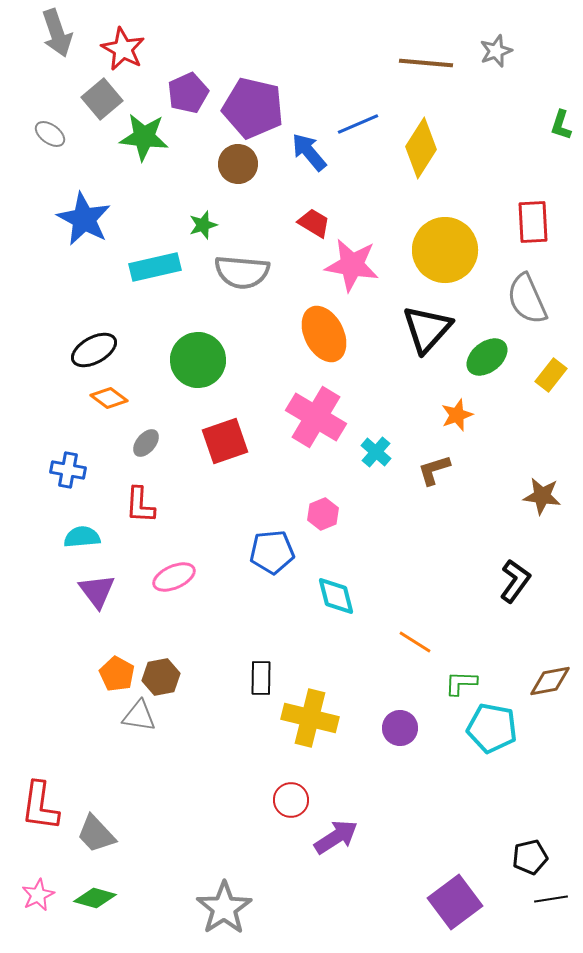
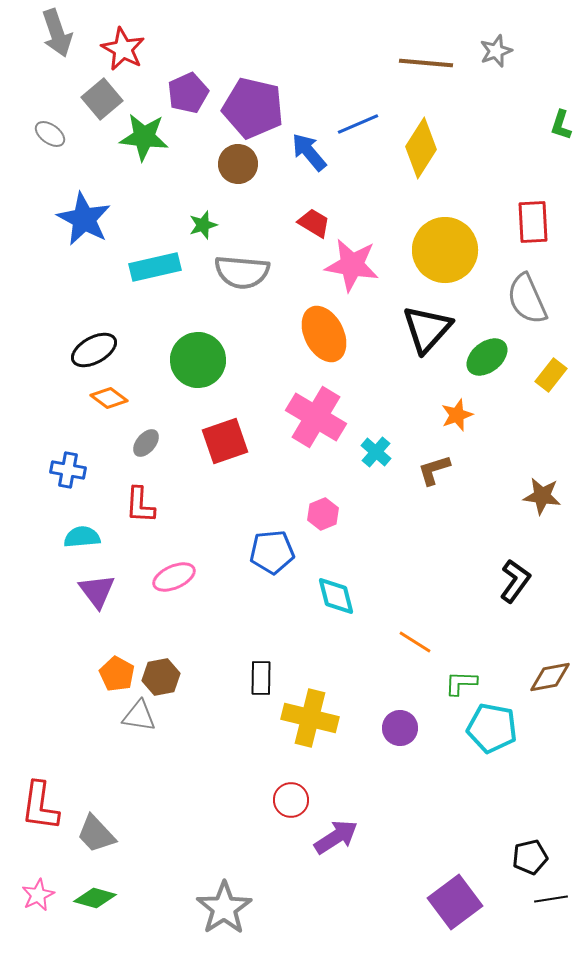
brown diamond at (550, 681): moved 4 px up
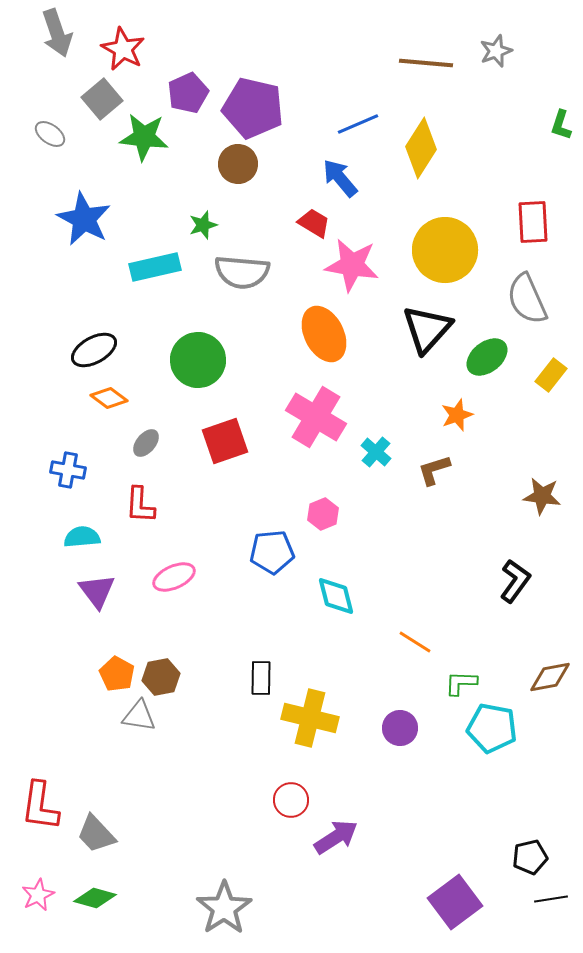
blue arrow at (309, 152): moved 31 px right, 26 px down
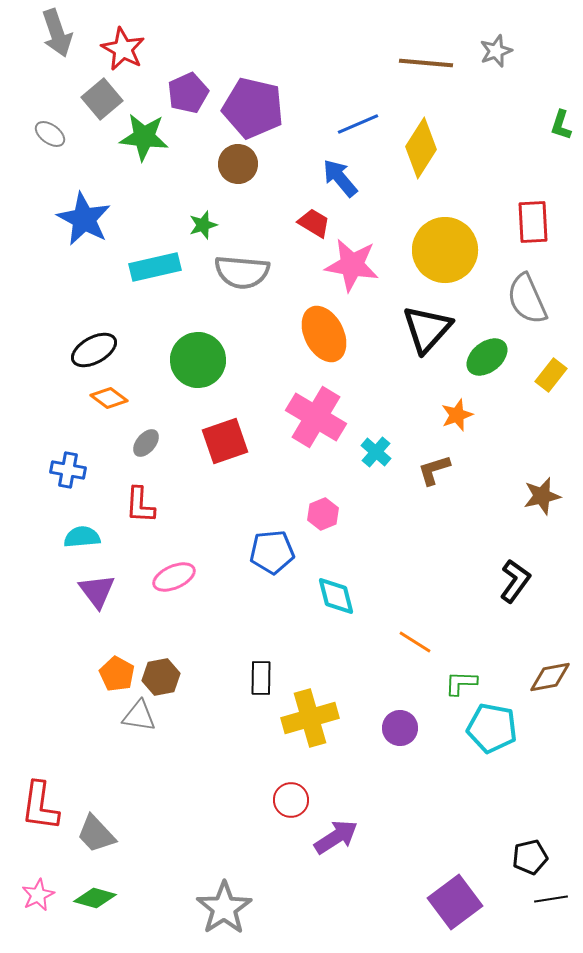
brown star at (542, 496): rotated 21 degrees counterclockwise
yellow cross at (310, 718): rotated 30 degrees counterclockwise
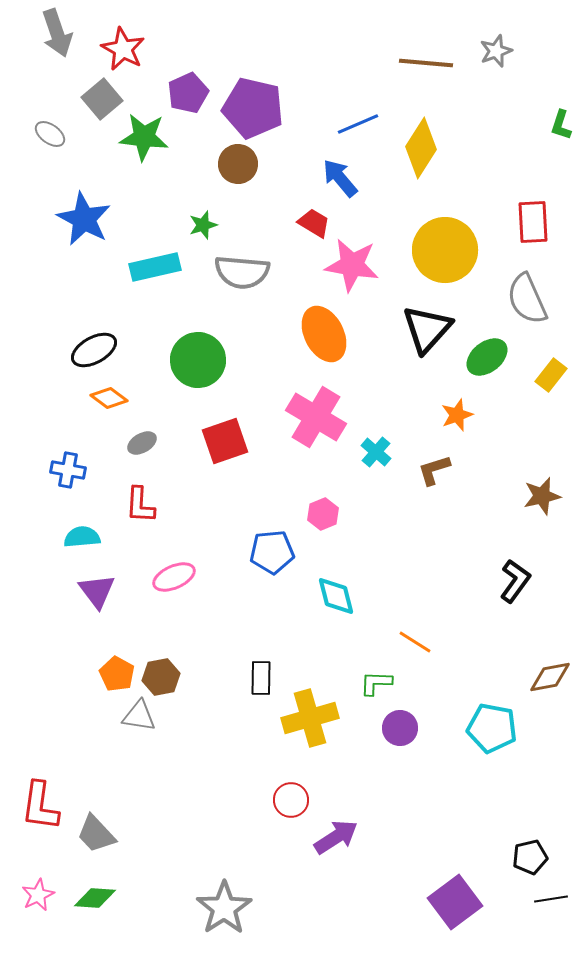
gray ellipse at (146, 443): moved 4 px left; rotated 20 degrees clockwise
green L-shape at (461, 683): moved 85 px left
green diamond at (95, 898): rotated 12 degrees counterclockwise
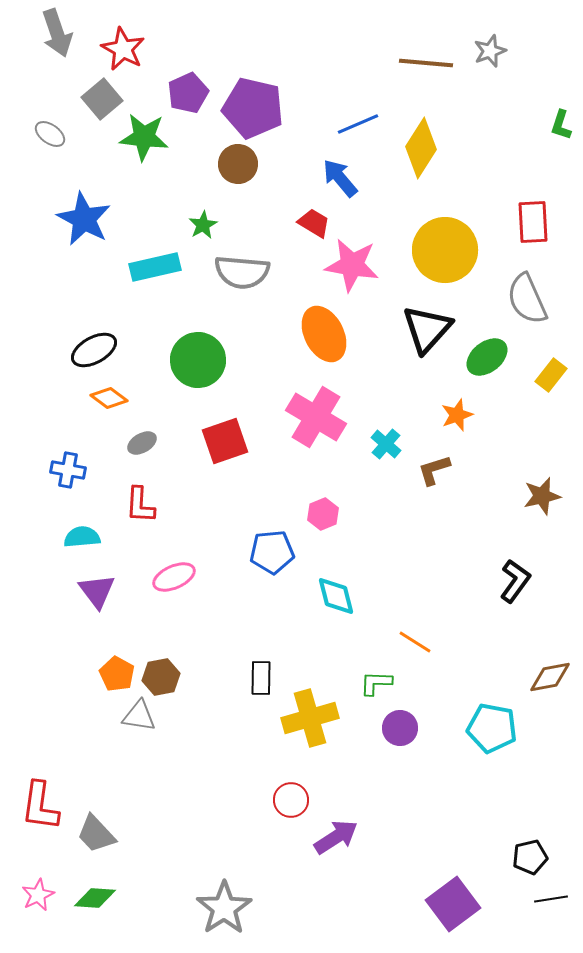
gray star at (496, 51): moved 6 px left
green star at (203, 225): rotated 12 degrees counterclockwise
cyan cross at (376, 452): moved 10 px right, 8 px up
purple square at (455, 902): moved 2 px left, 2 px down
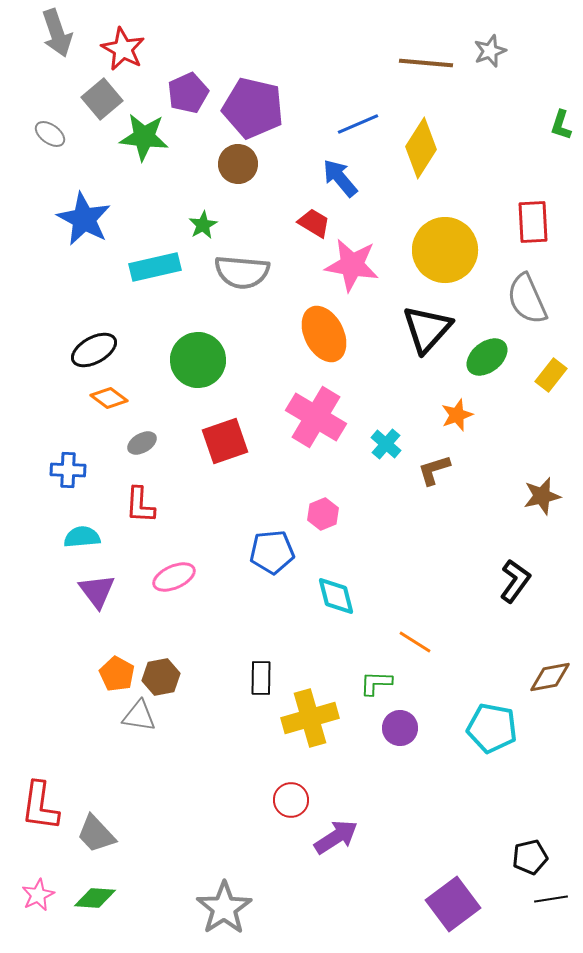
blue cross at (68, 470): rotated 8 degrees counterclockwise
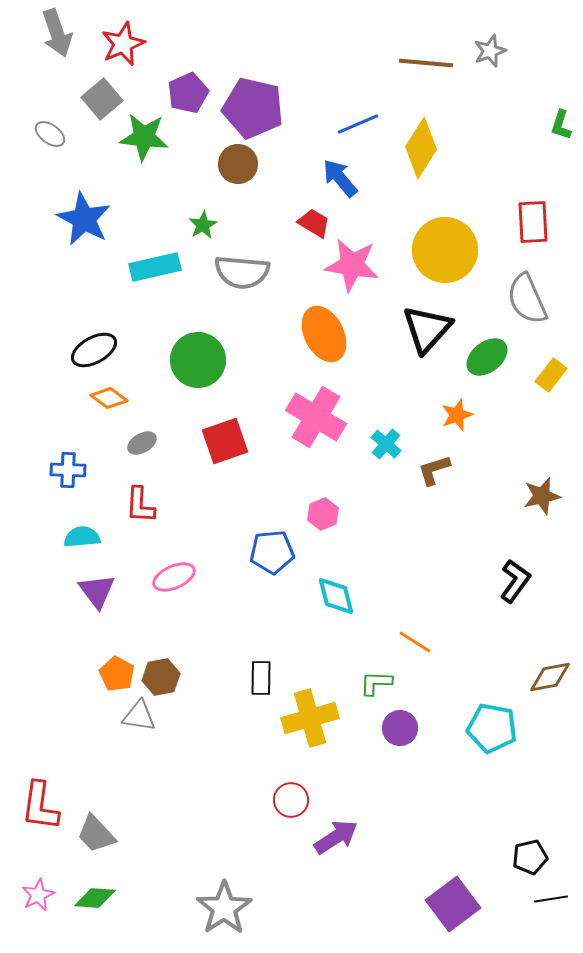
red star at (123, 49): moved 5 px up; rotated 21 degrees clockwise
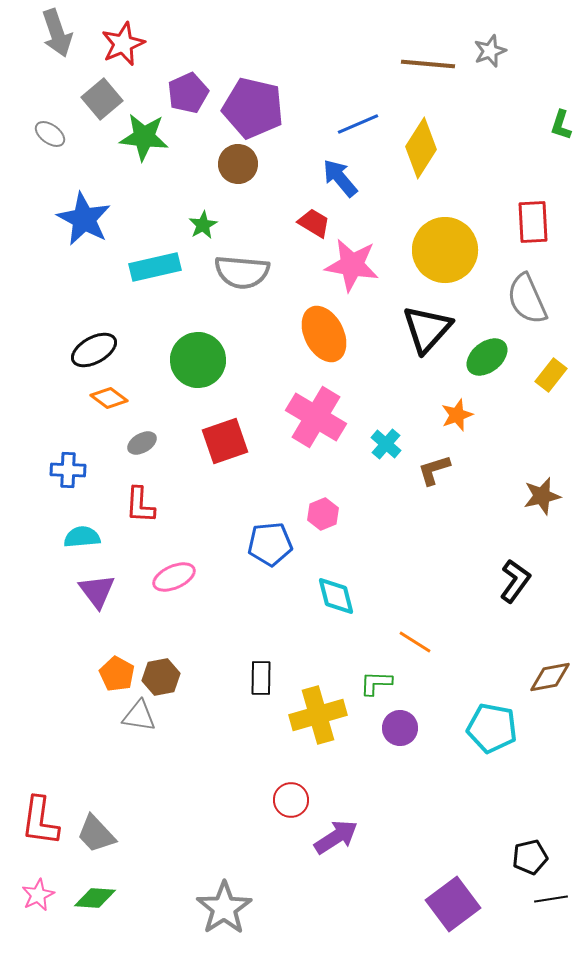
brown line at (426, 63): moved 2 px right, 1 px down
blue pentagon at (272, 552): moved 2 px left, 8 px up
yellow cross at (310, 718): moved 8 px right, 3 px up
red L-shape at (40, 806): moved 15 px down
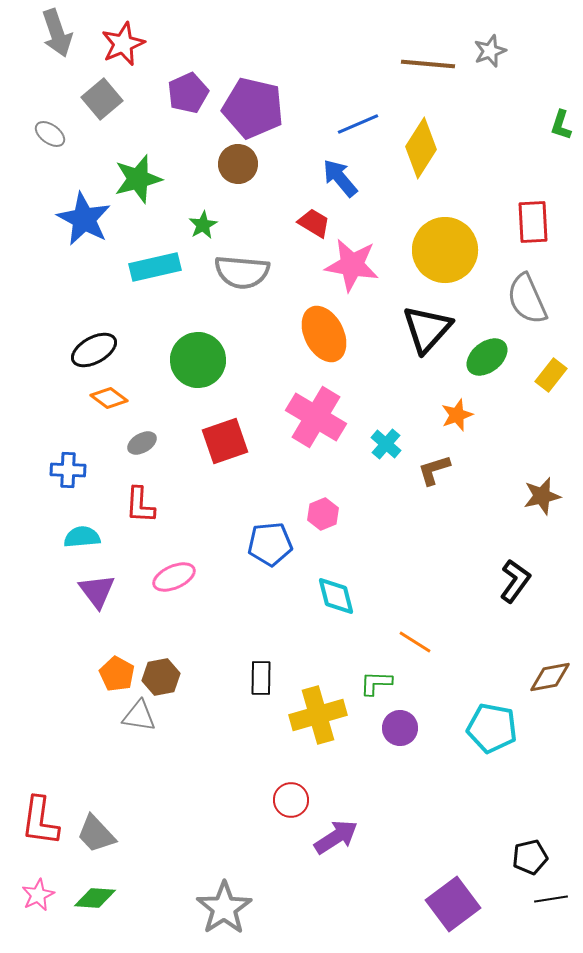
green star at (144, 137): moved 6 px left, 42 px down; rotated 21 degrees counterclockwise
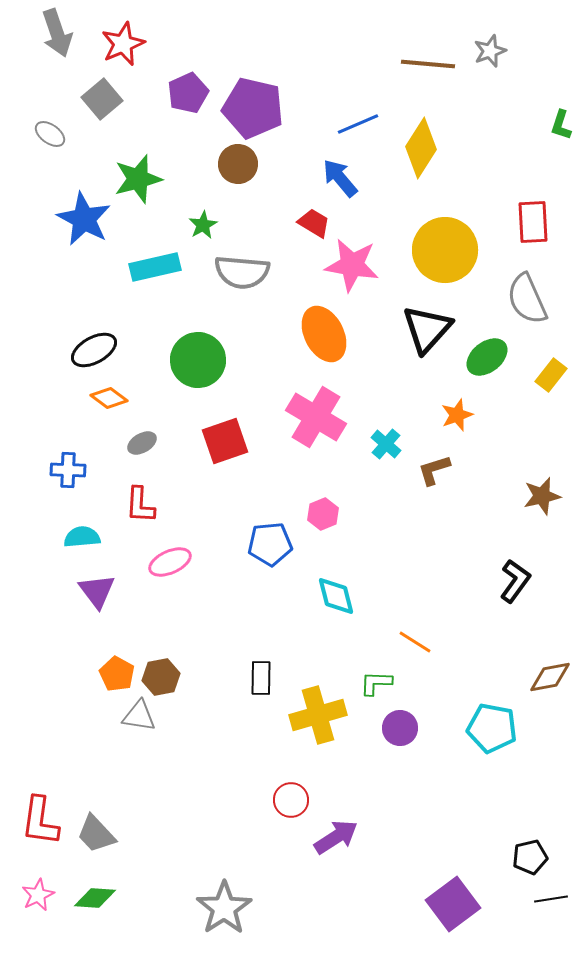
pink ellipse at (174, 577): moved 4 px left, 15 px up
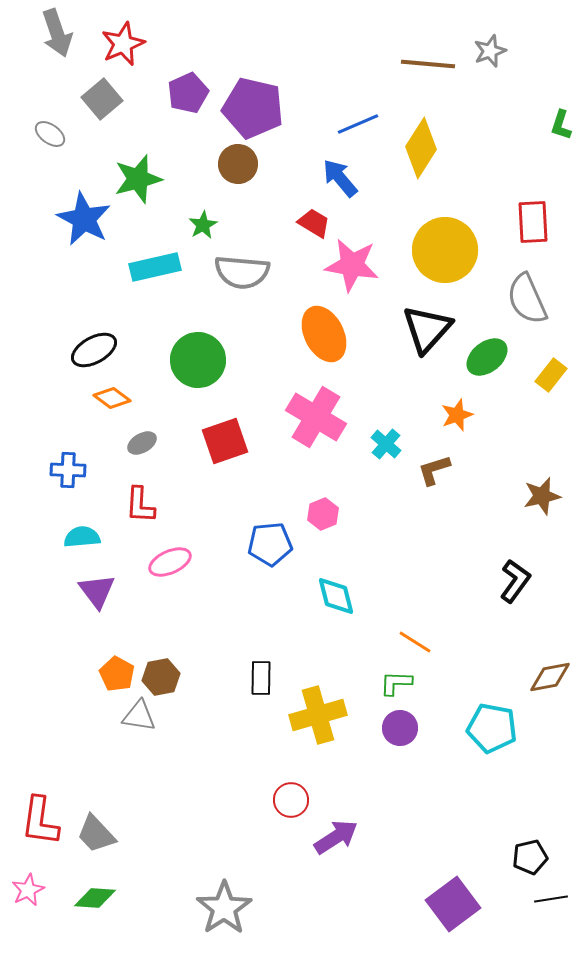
orange diamond at (109, 398): moved 3 px right
green L-shape at (376, 683): moved 20 px right
pink star at (38, 895): moved 10 px left, 5 px up
